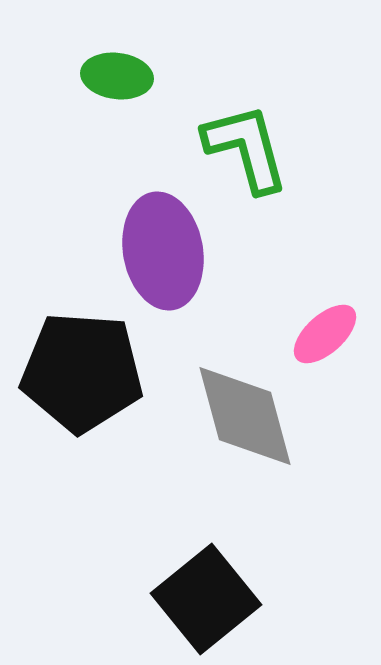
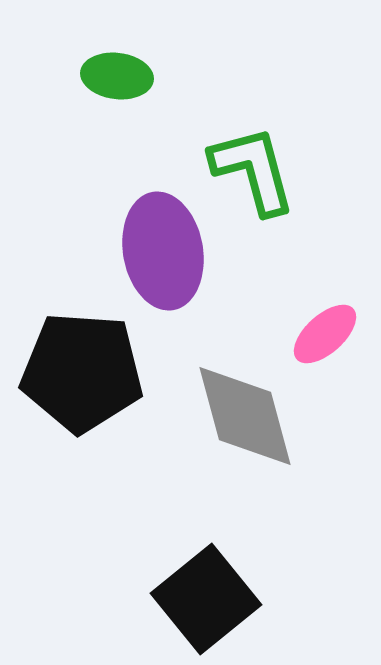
green L-shape: moved 7 px right, 22 px down
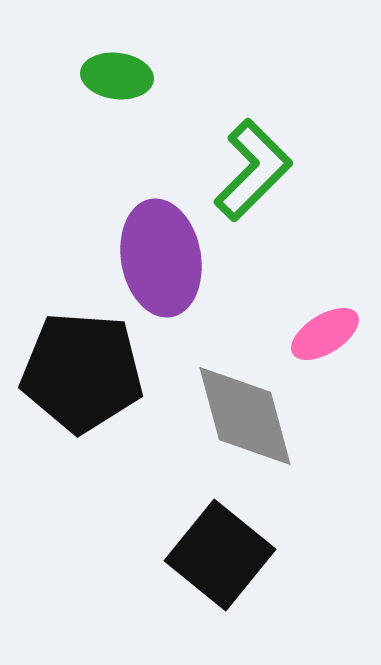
green L-shape: rotated 60 degrees clockwise
purple ellipse: moved 2 px left, 7 px down
pink ellipse: rotated 10 degrees clockwise
black square: moved 14 px right, 44 px up; rotated 12 degrees counterclockwise
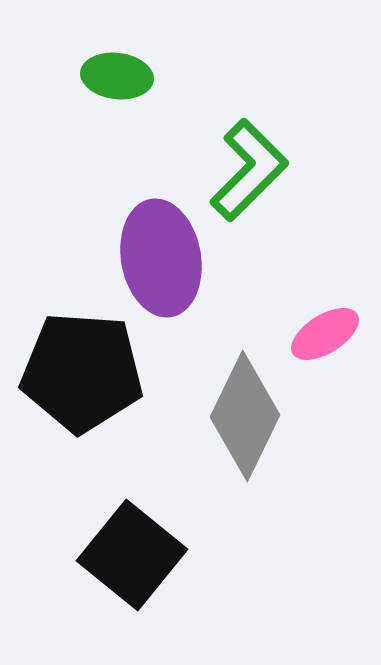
green L-shape: moved 4 px left
gray diamond: rotated 41 degrees clockwise
black square: moved 88 px left
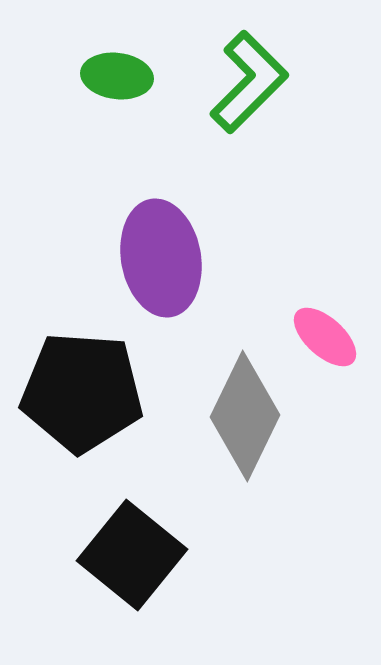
green L-shape: moved 88 px up
pink ellipse: moved 3 px down; rotated 74 degrees clockwise
black pentagon: moved 20 px down
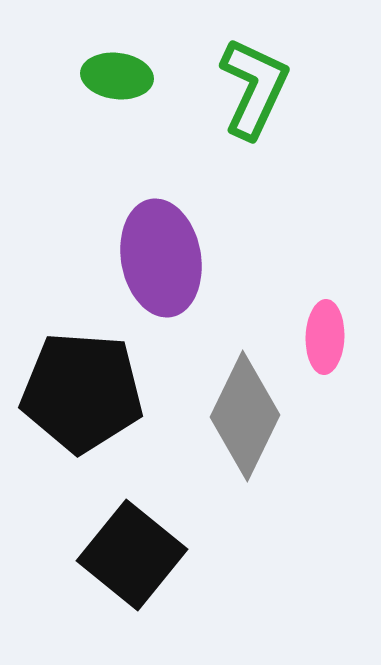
green L-shape: moved 5 px right, 6 px down; rotated 20 degrees counterclockwise
pink ellipse: rotated 50 degrees clockwise
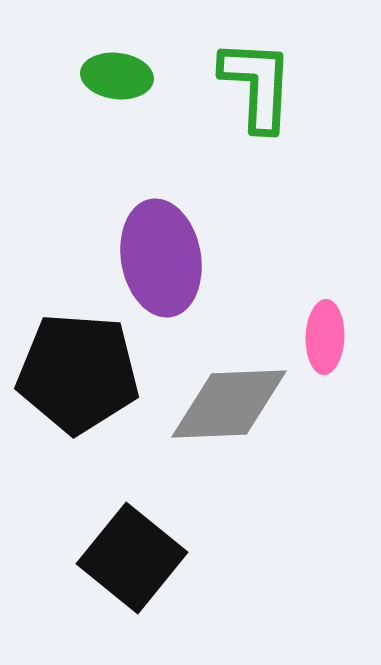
green L-shape: moved 3 px right, 3 px up; rotated 22 degrees counterclockwise
black pentagon: moved 4 px left, 19 px up
gray diamond: moved 16 px left, 12 px up; rotated 62 degrees clockwise
black square: moved 3 px down
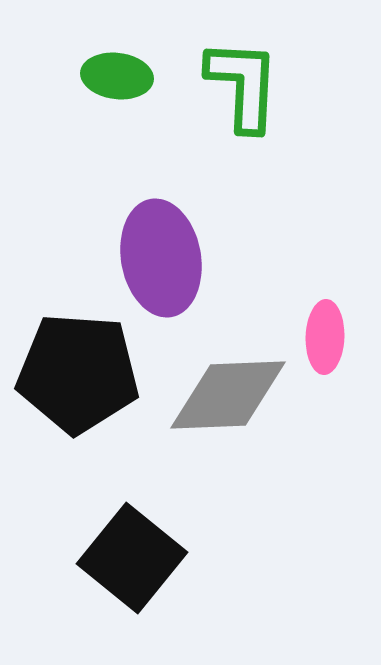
green L-shape: moved 14 px left
gray diamond: moved 1 px left, 9 px up
